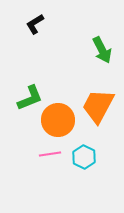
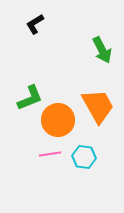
orange trapezoid: rotated 123 degrees clockwise
cyan hexagon: rotated 20 degrees counterclockwise
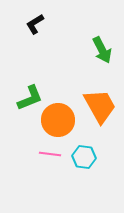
orange trapezoid: moved 2 px right
pink line: rotated 15 degrees clockwise
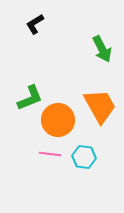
green arrow: moved 1 px up
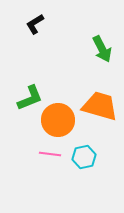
orange trapezoid: rotated 45 degrees counterclockwise
cyan hexagon: rotated 20 degrees counterclockwise
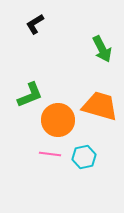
green L-shape: moved 3 px up
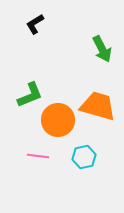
orange trapezoid: moved 2 px left
pink line: moved 12 px left, 2 px down
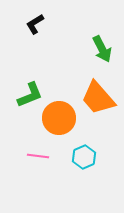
orange trapezoid: moved 8 px up; rotated 147 degrees counterclockwise
orange circle: moved 1 px right, 2 px up
cyan hexagon: rotated 10 degrees counterclockwise
